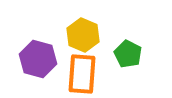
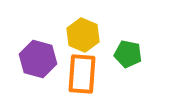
green pentagon: rotated 16 degrees counterclockwise
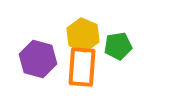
green pentagon: moved 10 px left, 8 px up; rotated 20 degrees counterclockwise
orange rectangle: moved 7 px up
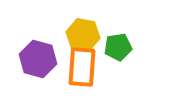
yellow hexagon: rotated 12 degrees counterclockwise
green pentagon: moved 1 px down
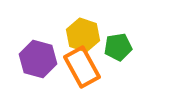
yellow hexagon: rotated 8 degrees clockwise
orange rectangle: rotated 33 degrees counterclockwise
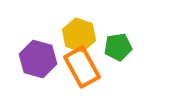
yellow hexagon: moved 4 px left
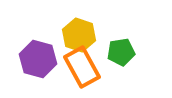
green pentagon: moved 3 px right, 5 px down
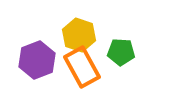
green pentagon: rotated 12 degrees clockwise
purple hexagon: moved 1 px left, 1 px down; rotated 24 degrees clockwise
